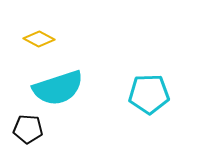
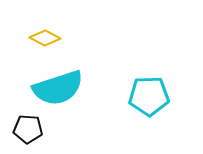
yellow diamond: moved 6 px right, 1 px up
cyan pentagon: moved 2 px down
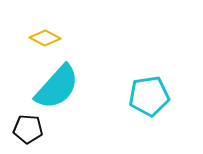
cyan semicircle: moved 1 px left, 1 px up; rotated 30 degrees counterclockwise
cyan pentagon: rotated 6 degrees counterclockwise
